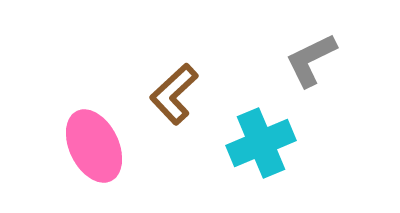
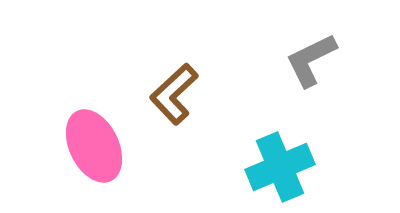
cyan cross: moved 19 px right, 24 px down
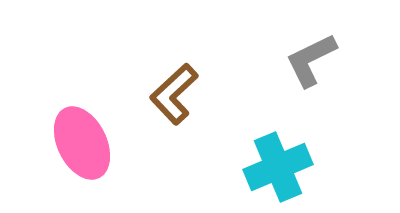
pink ellipse: moved 12 px left, 3 px up
cyan cross: moved 2 px left
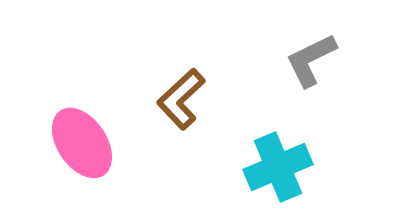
brown L-shape: moved 7 px right, 5 px down
pink ellipse: rotated 8 degrees counterclockwise
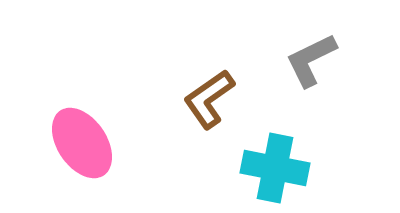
brown L-shape: moved 28 px right; rotated 8 degrees clockwise
cyan cross: moved 3 px left, 1 px down; rotated 34 degrees clockwise
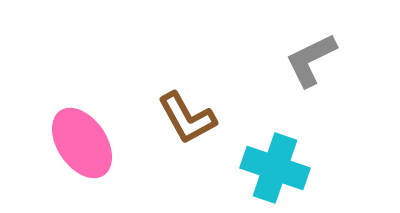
brown L-shape: moved 22 px left, 19 px down; rotated 84 degrees counterclockwise
cyan cross: rotated 8 degrees clockwise
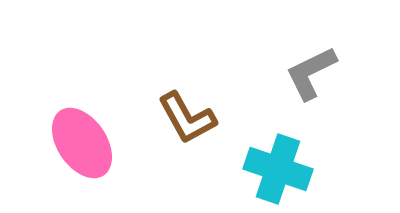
gray L-shape: moved 13 px down
cyan cross: moved 3 px right, 1 px down
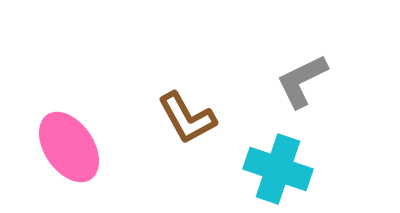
gray L-shape: moved 9 px left, 8 px down
pink ellipse: moved 13 px left, 4 px down
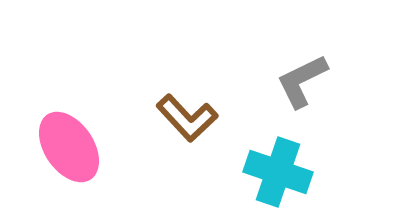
brown L-shape: rotated 14 degrees counterclockwise
cyan cross: moved 3 px down
